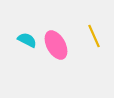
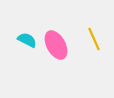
yellow line: moved 3 px down
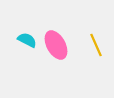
yellow line: moved 2 px right, 6 px down
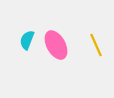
cyan semicircle: rotated 96 degrees counterclockwise
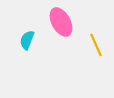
pink ellipse: moved 5 px right, 23 px up
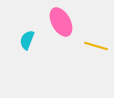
yellow line: moved 1 px down; rotated 50 degrees counterclockwise
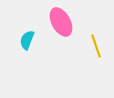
yellow line: rotated 55 degrees clockwise
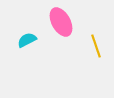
cyan semicircle: rotated 42 degrees clockwise
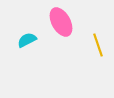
yellow line: moved 2 px right, 1 px up
